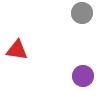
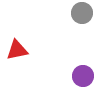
red triangle: rotated 20 degrees counterclockwise
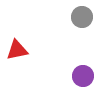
gray circle: moved 4 px down
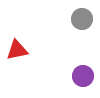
gray circle: moved 2 px down
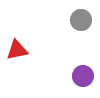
gray circle: moved 1 px left, 1 px down
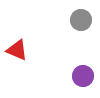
red triangle: rotated 35 degrees clockwise
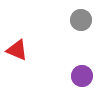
purple circle: moved 1 px left
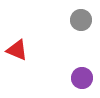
purple circle: moved 2 px down
